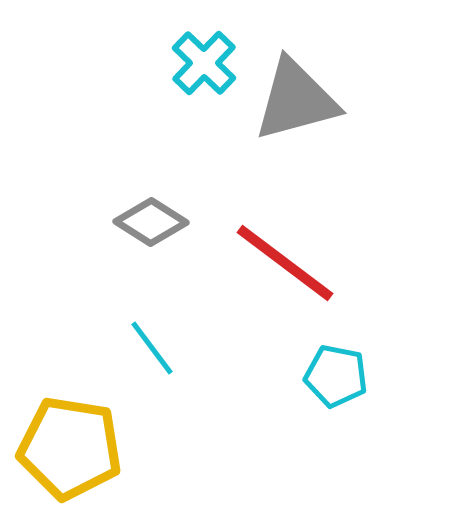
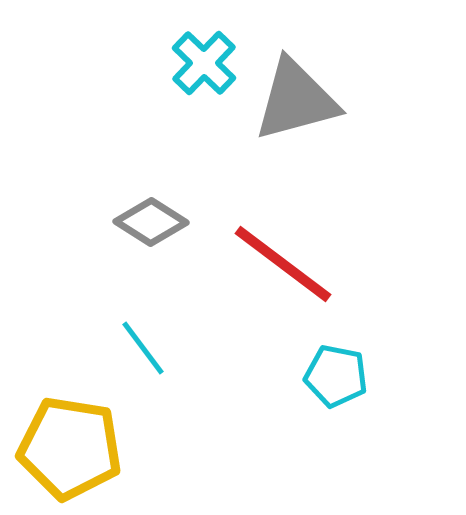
red line: moved 2 px left, 1 px down
cyan line: moved 9 px left
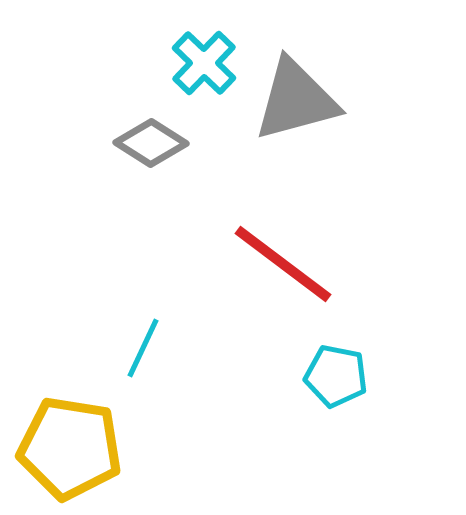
gray diamond: moved 79 px up
cyan line: rotated 62 degrees clockwise
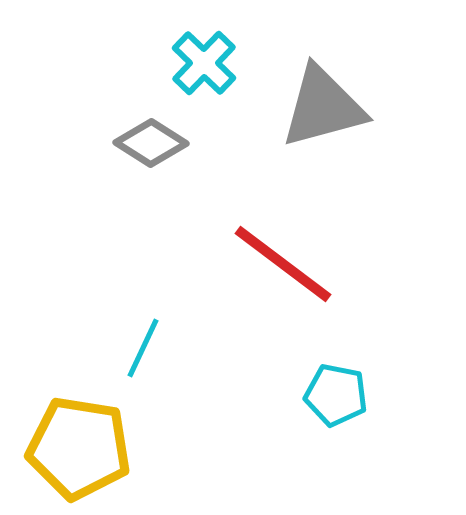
gray triangle: moved 27 px right, 7 px down
cyan pentagon: moved 19 px down
yellow pentagon: moved 9 px right
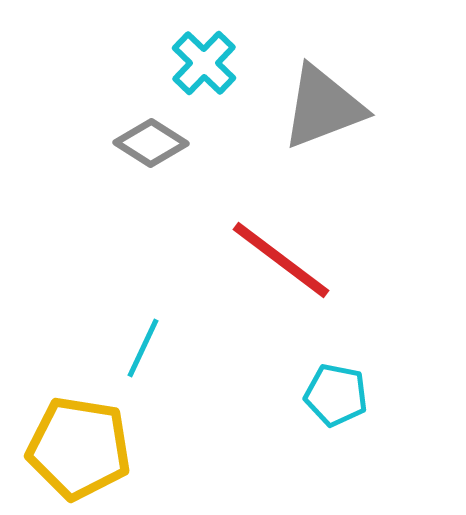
gray triangle: rotated 6 degrees counterclockwise
red line: moved 2 px left, 4 px up
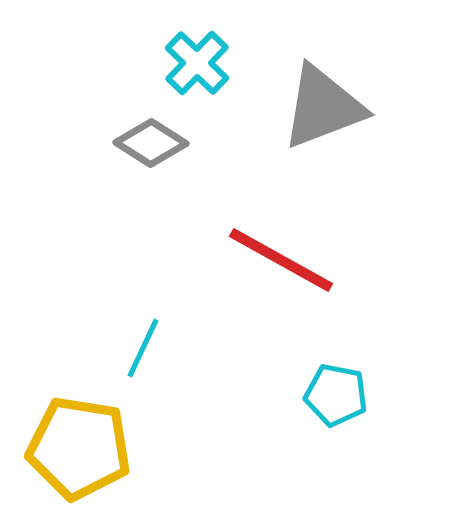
cyan cross: moved 7 px left
red line: rotated 8 degrees counterclockwise
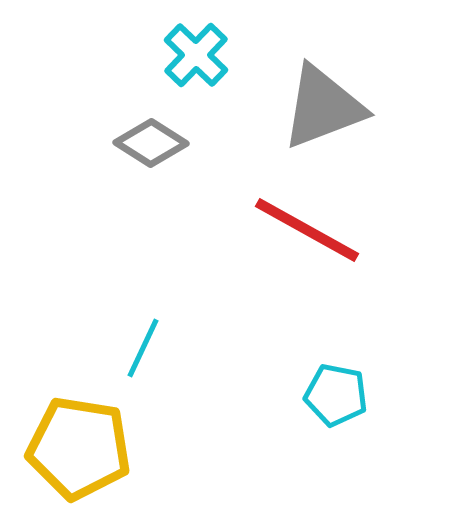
cyan cross: moved 1 px left, 8 px up
red line: moved 26 px right, 30 px up
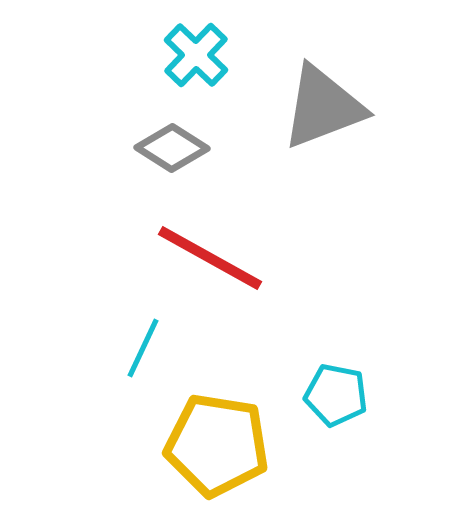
gray diamond: moved 21 px right, 5 px down
red line: moved 97 px left, 28 px down
yellow pentagon: moved 138 px right, 3 px up
